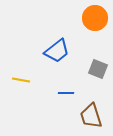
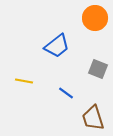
blue trapezoid: moved 5 px up
yellow line: moved 3 px right, 1 px down
blue line: rotated 35 degrees clockwise
brown trapezoid: moved 2 px right, 2 px down
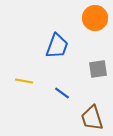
blue trapezoid: rotated 32 degrees counterclockwise
gray square: rotated 30 degrees counterclockwise
blue line: moved 4 px left
brown trapezoid: moved 1 px left
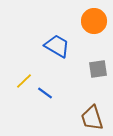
orange circle: moved 1 px left, 3 px down
blue trapezoid: rotated 80 degrees counterclockwise
yellow line: rotated 54 degrees counterclockwise
blue line: moved 17 px left
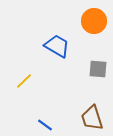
gray square: rotated 12 degrees clockwise
blue line: moved 32 px down
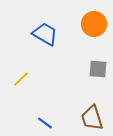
orange circle: moved 3 px down
blue trapezoid: moved 12 px left, 12 px up
yellow line: moved 3 px left, 2 px up
blue line: moved 2 px up
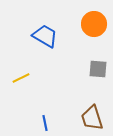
blue trapezoid: moved 2 px down
yellow line: moved 1 px up; rotated 18 degrees clockwise
blue line: rotated 42 degrees clockwise
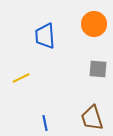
blue trapezoid: rotated 124 degrees counterclockwise
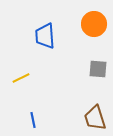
brown trapezoid: moved 3 px right
blue line: moved 12 px left, 3 px up
